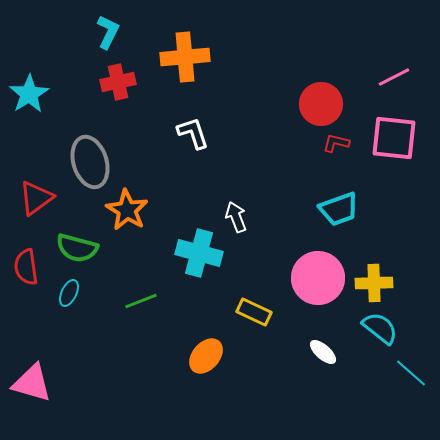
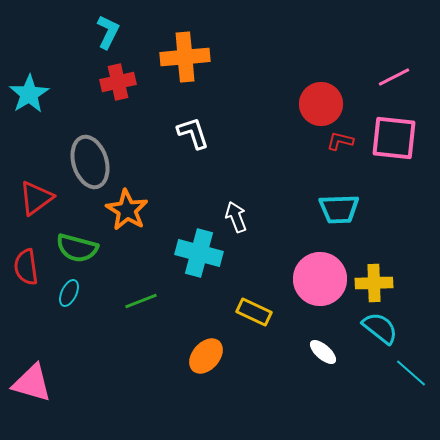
red L-shape: moved 4 px right, 2 px up
cyan trapezoid: rotated 18 degrees clockwise
pink circle: moved 2 px right, 1 px down
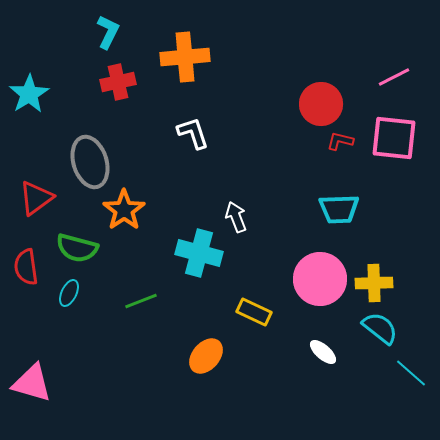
orange star: moved 3 px left; rotated 6 degrees clockwise
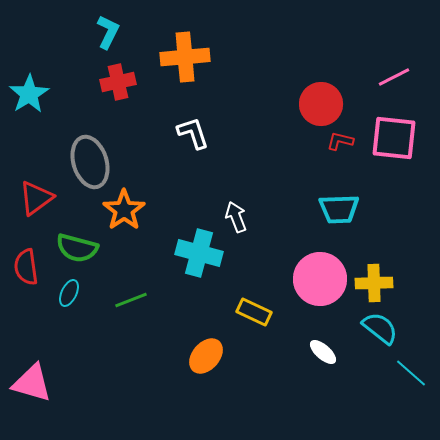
green line: moved 10 px left, 1 px up
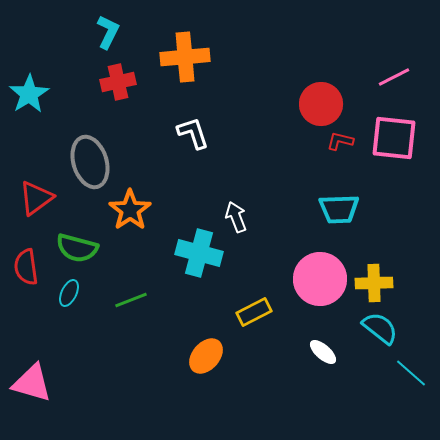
orange star: moved 6 px right
yellow rectangle: rotated 52 degrees counterclockwise
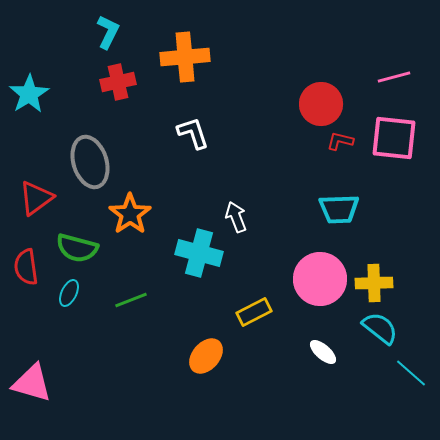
pink line: rotated 12 degrees clockwise
orange star: moved 4 px down
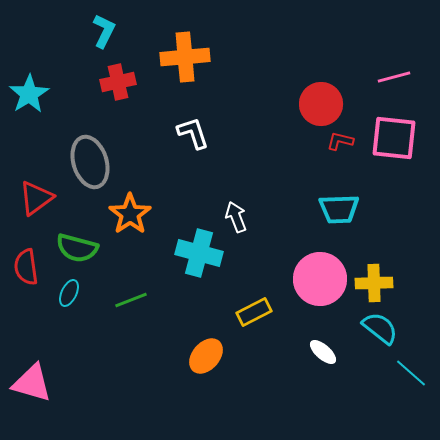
cyan L-shape: moved 4 px left, 1 px up
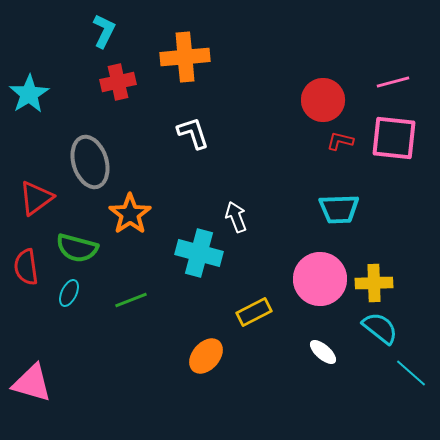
pink line: moved 1 px left, 5 px down
red circle: moved 2 px right, 4 px up
